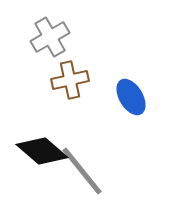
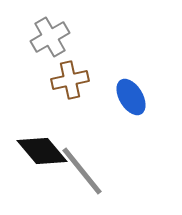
black diamond: rotated 9 degrees clockwise
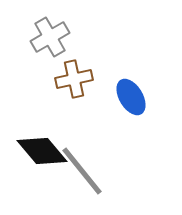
brown cross: moved 4 px right, 1 px up
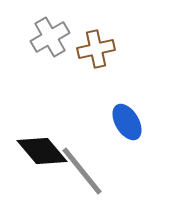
brown cross: moved 22 px right, 30 px up
blue ellipse: moved 4 px left, 25 px down
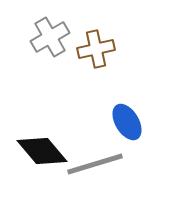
gray line: moved 13 px right, 7 px up; rotated 68 degrees counterclockwise
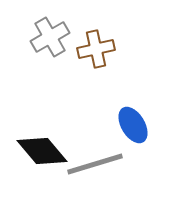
blue ellipse: moved 6 px right, 3 px down
